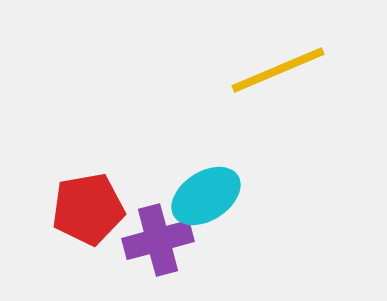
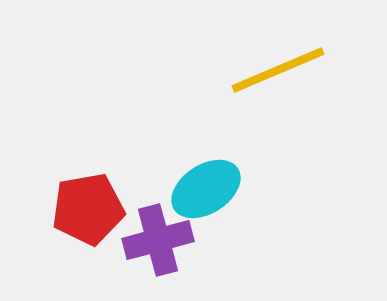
cyan ellipse: moved 7 px up
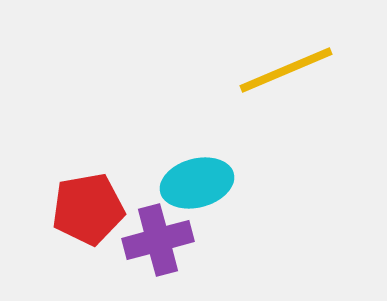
yellow line: moved 8 px right
cyan ellipse: moved 9 px left, 6 px up; rotated 18 degrees clockwise
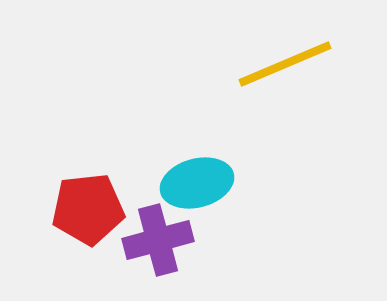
yellow line: moved 1 px left, 6 px up
red pentagon: rotated 4 degrees clockwise
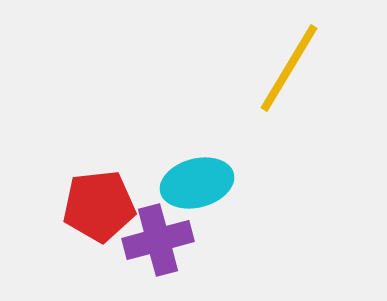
yellow line: moved 4 px right, 4 px down; rotated 36 degrees counterclockwise
red pentagon: moved 11 px right, 3 px up
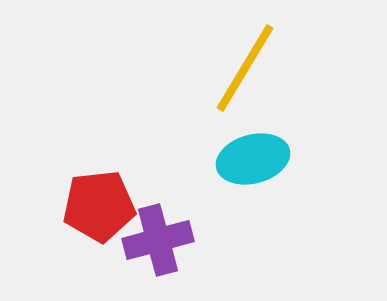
yellow line: moved 44 px left
cyan ellipse: moved 56 px right, 24 px up
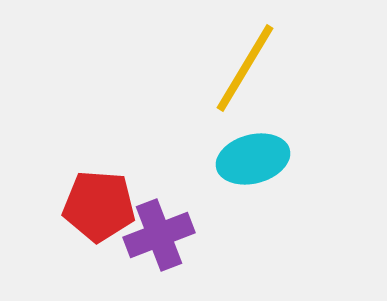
red pentagon: rotated 10 degrees clockwise
purple cross: moved 1 px right, 5 px up; rotated 6 degrees counterclockwise
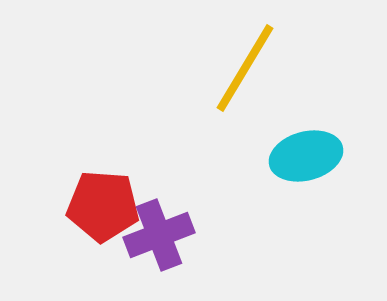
cyan ellipse: moved 53 px right, 3 px up
red pentagon: moved 4 px right
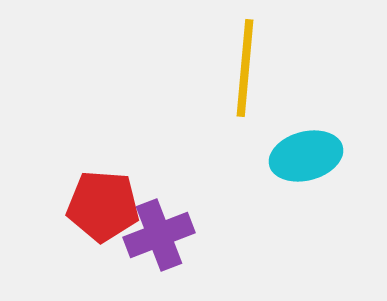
yellow line: rotated 26 degrees counterclockwise
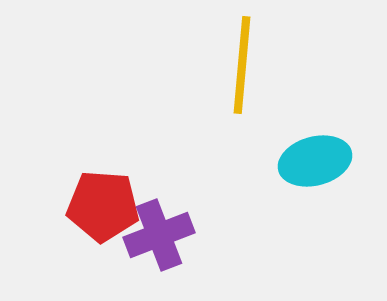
yellow line: moved 3 px left, 3 px up
cyan ellipse: moved 9 px right, 5 px down
